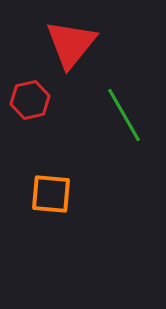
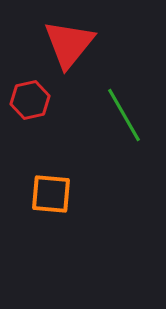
red triangle: moved 2 px left
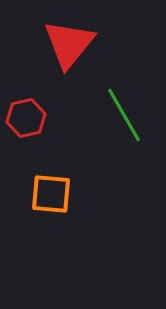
red hexagon: moved 4 px left, 18 px down
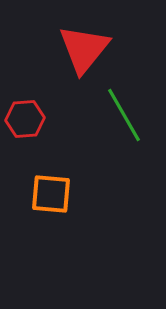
red triangle: moved 15 px right, 5 px down
red hexagon: moved 1 px left, 1 px down; rotated 9 degrees clockwise
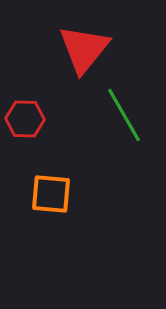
red hexagon: rotated 6 degrees clockwise
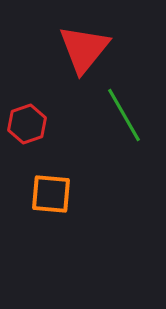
red hexagon: moved 2 px right, 5 px down; rotated 21 degrees counterclockwise
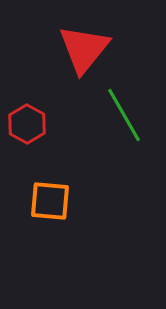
red hexagon: rotated 12 degrees counterclockwise
orange square: moved 1 px left, 7 px down
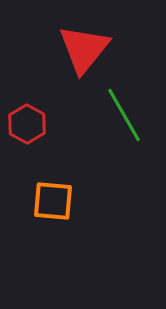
orange square: moved 3 px right
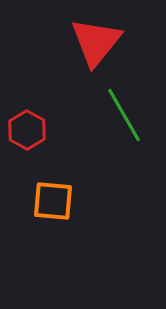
red triangle: moved 12 px right, 7 px up
red hexagon: moved 6 px down
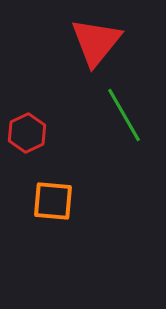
red hexagon: moved 3 px down; rotated 6 degrees clockwise
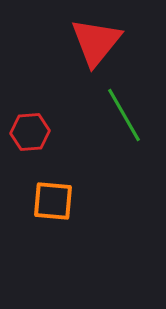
red hexagon: moved 3 px right, 1 px up; rotated 21 degrees clockwise
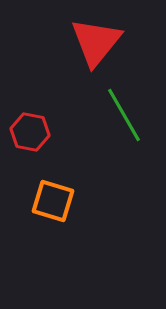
red hexagon: rotated 15 degrees clockwise
orange square: rotated 12 degrees clockwise
